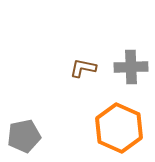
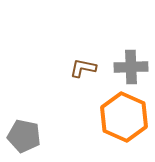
orange hexagon: moved 5 px right, 11 px up
gray pentagon: rotated 24 degrees clockwise
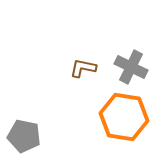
gray cross: rotated 28 degrees clockwise
orange hexagon: rotated 15 degrees counterclockwise
